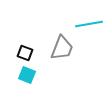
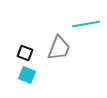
cyan line: moved 3 px left
gray trapezoid: moved 3 px left
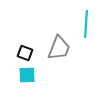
cyan line: rotated 76 degrees counterclockwise
cyan square: rotated 24 degrees counterclockwise
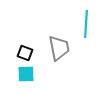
gray trapezoid: rotated 32 degrees counterclockwise
cyan square: moved 1 px left, 1 px up
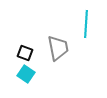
gray trapezoid: moved 1 px left
cyan square: rotated 36 degrees clockwise
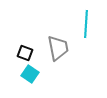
cyan square: moved 4 px right
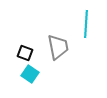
gray trapezoid: moved 1 px up
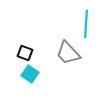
gray trapezoid: moved 10 px right, 6 px down; rotated 148 degrees clockwise
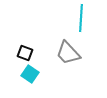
cyan line: moved 5 px left, 6 px up
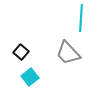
black square: moved 4 px left, 1 px up; rotated 21 degrees clockwise
cyan square: moved 3 px down; rotated 18 degrees clockwise
